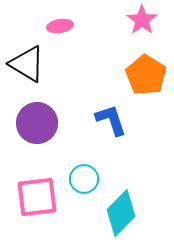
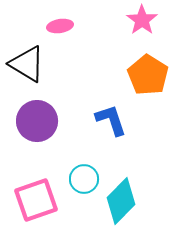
orange pentagon: moved 2 px right
purple circle: moved 2 px up
pink square: moved 1 px left, 3 px down; rotated 12 degrees counterclockwise
cyan diamond: moved 12 px up
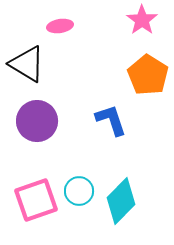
cyan circle: moved 5 px left, 12 px down
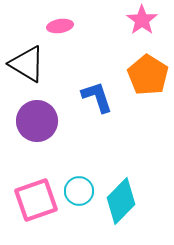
blue L-shape: moved 14 px left, 23 px up
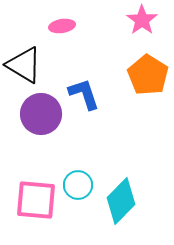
pink ellipse: moved 2 px right
black triangle: moved 3 px left, 1 px down
blue L-shape: moved 13 px left, 3 px up
purple circle: moved 4 px right, 7 px up
cyan circle: moved 1 px left, 6 px up
pink square: rotated 24 degrees clockwise
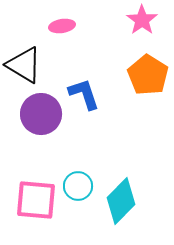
cyan circle: moved 1 px down
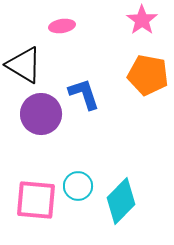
orange pentagon: rotated 21 degrees counterclockwise
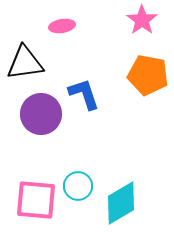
black triangle: moved 1 px right, 2 px up; rotated 39 degrees counterclockwise
cyan diamond: moved 2 px down; rotated 15 degrees clockwise
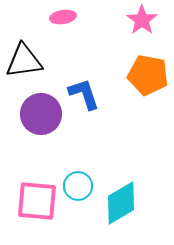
pink ellipse: moved 1 px right, 9 px up
black triangle: moved 1 px left, 2 px up
pink square: moved 1 px right, 1 px down
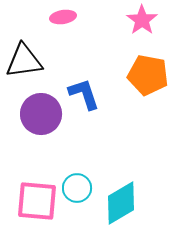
cyan circle: moved 1 px left, 2 px down
